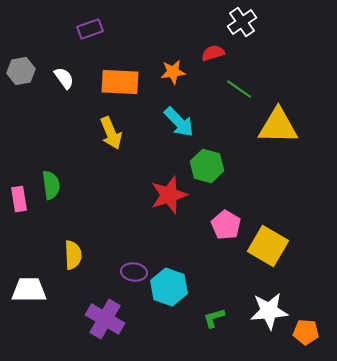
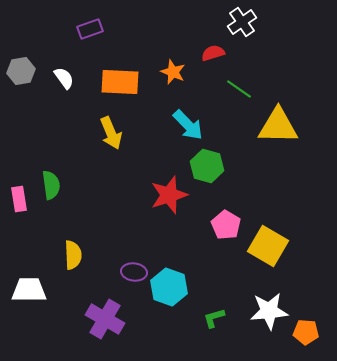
orange star: rotated 30 degrees clockwise
cyan arrow: moved 9 px right, 3 px down
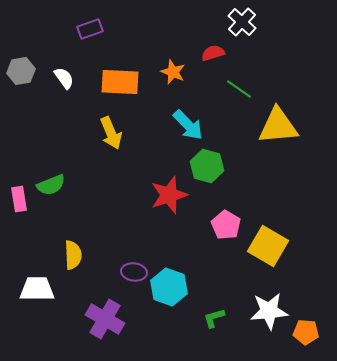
white cross: rotated 12 degrees counterclockwise
yellow triangle: rotated 6 degrees counterclockwise
green semicircle: rotated 76 degrees clockwise
white trapezoid: moved 8 px right, 1 px up
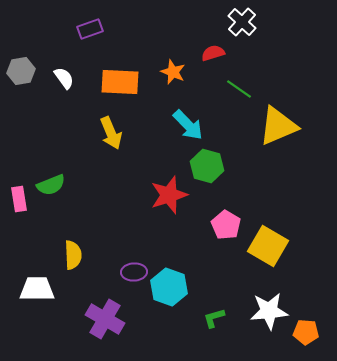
yellow triangle: rotated 18 degrees counterclockwise
purple ellipse: rotated 10 degrees counterclockwise
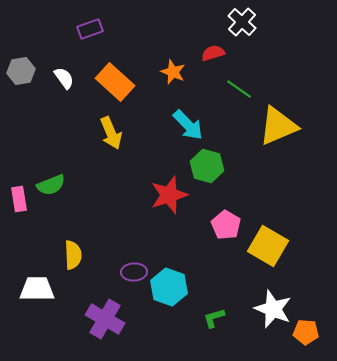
orange rectangle: moved 5 px left; rotated 39 degrees clockwise
white star: moved 4 px right, 2 px up; rotated 27 degrees clockwise
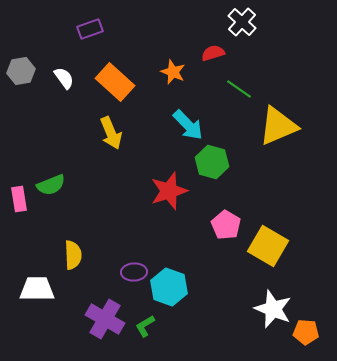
green hexagon: moved 5 px right, 4 px up
red star: moved 4 px up
green L-shape: moved 69 px left, 8 px down; rotated 15 degrees counterclockwise
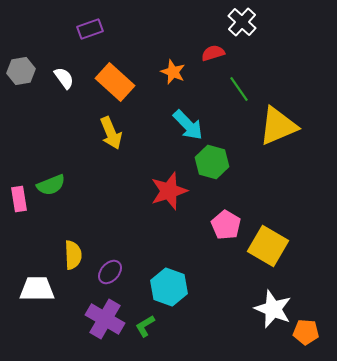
green line: rotated 20 degrees clockwise
purple ellipse: moved 24 px left; rotated 45 degrees counterclockwise
